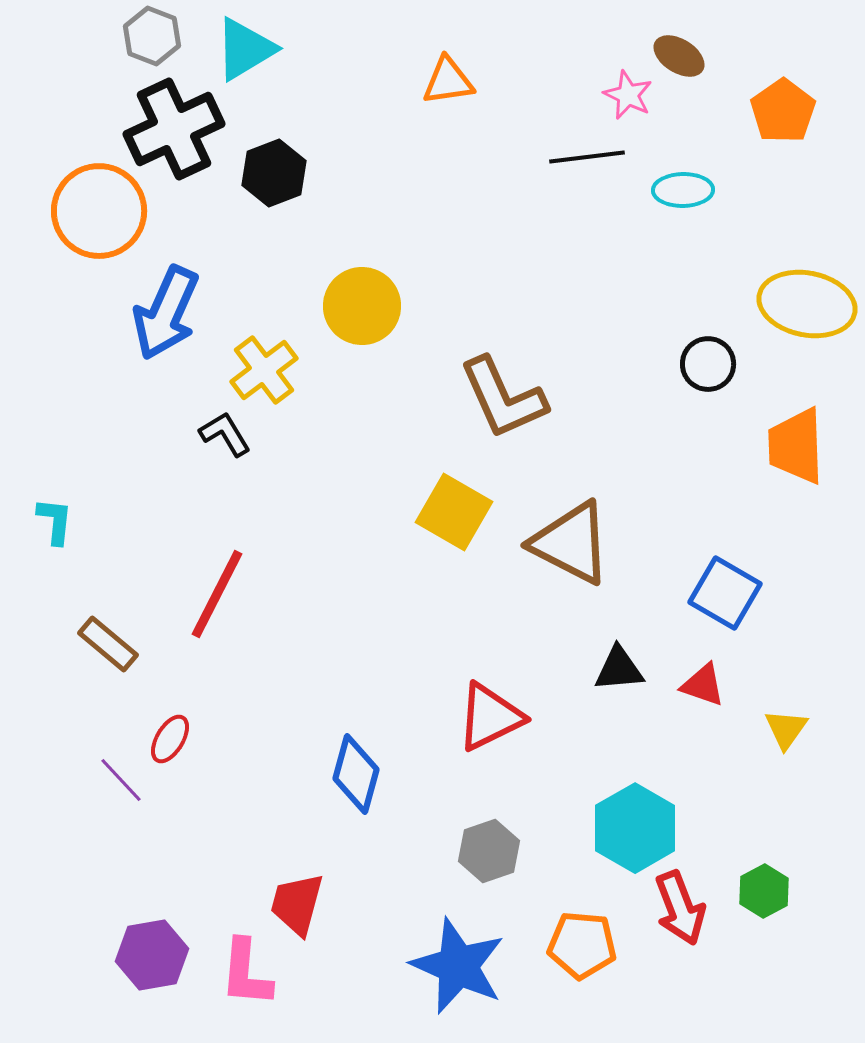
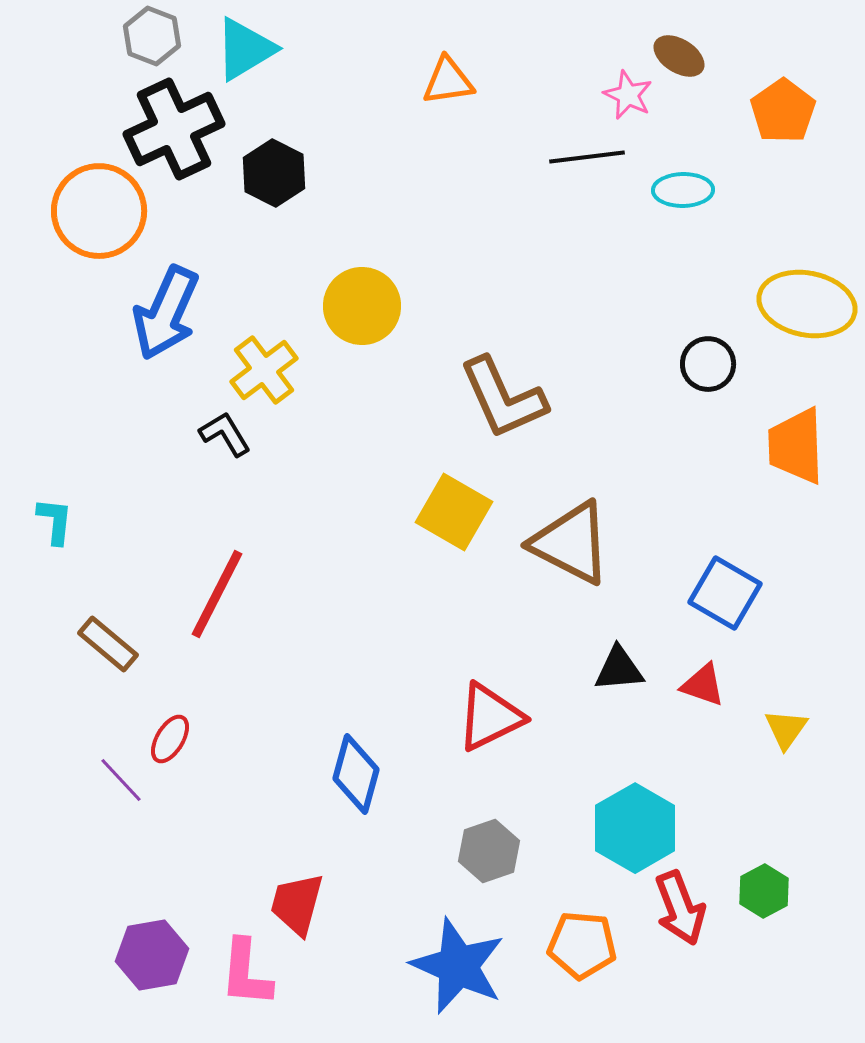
black hexagon at (274, 173): rotated 12 degrees counterclockwise
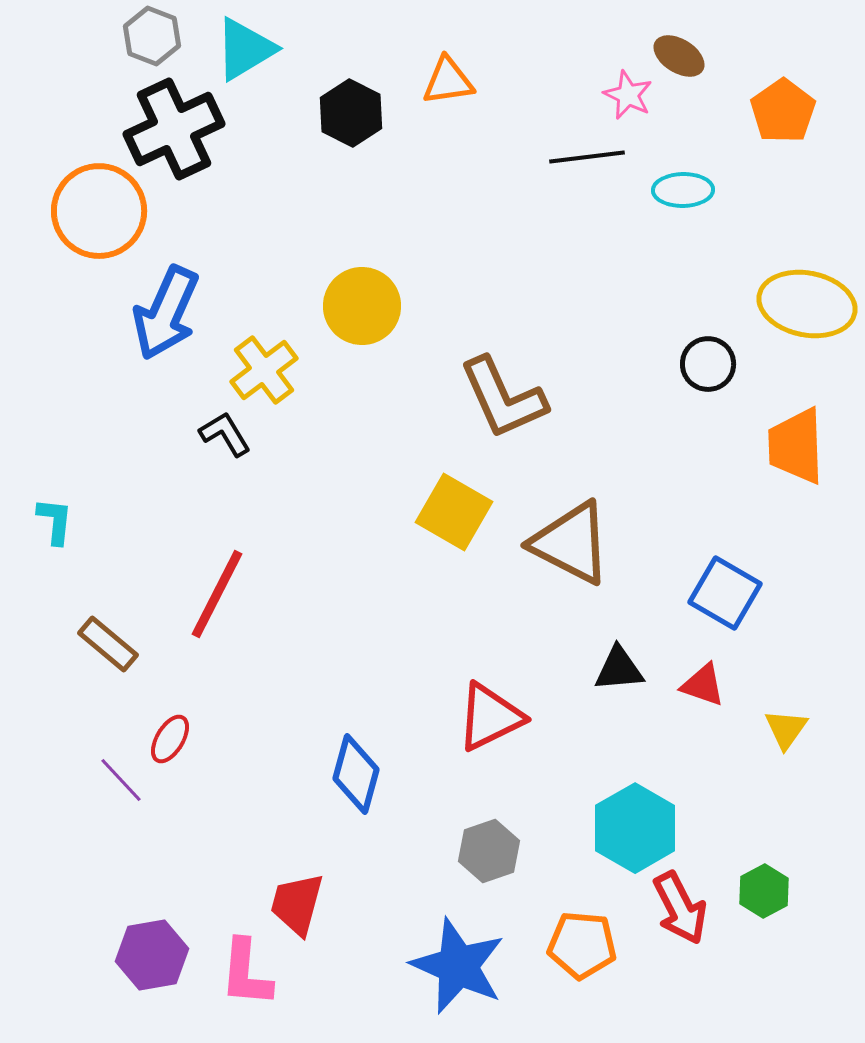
black hexagon at (274, 173): moved 77 px right, 60 px up
red arrow at (680, 908): rotated 6 degrees counterclockwise
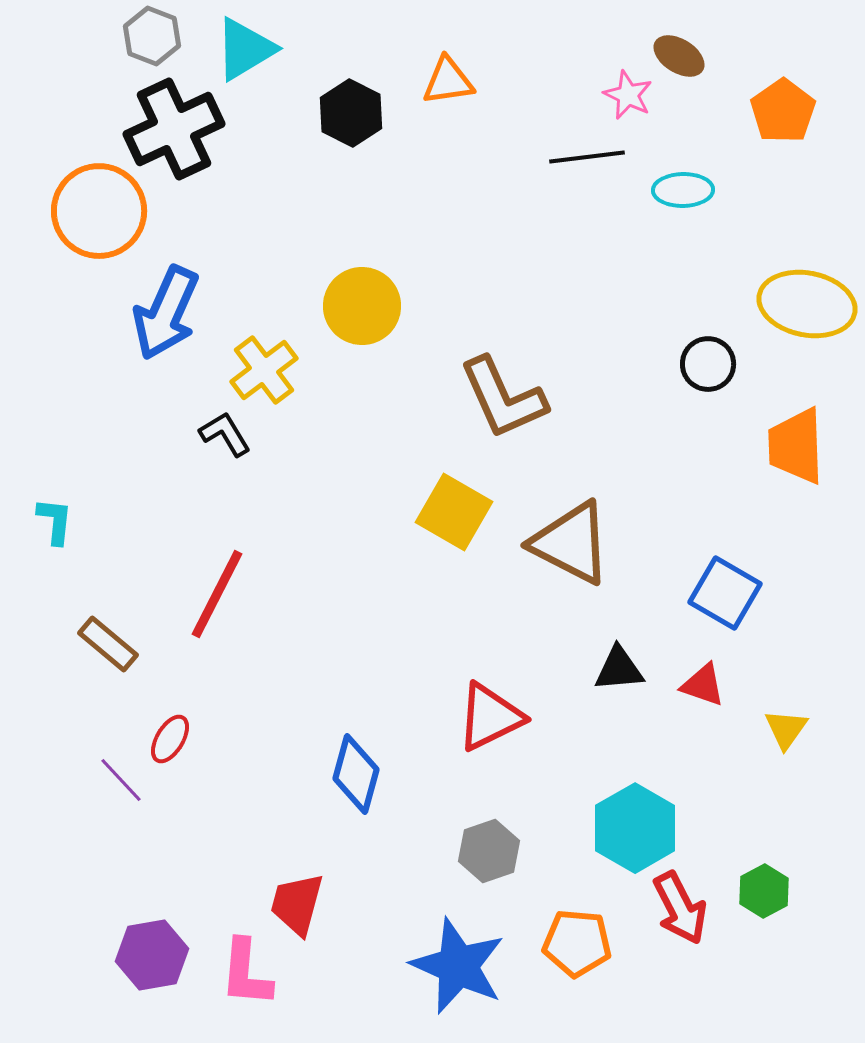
orange pentagon at (582, 945): moved 5 px left, 2 px up
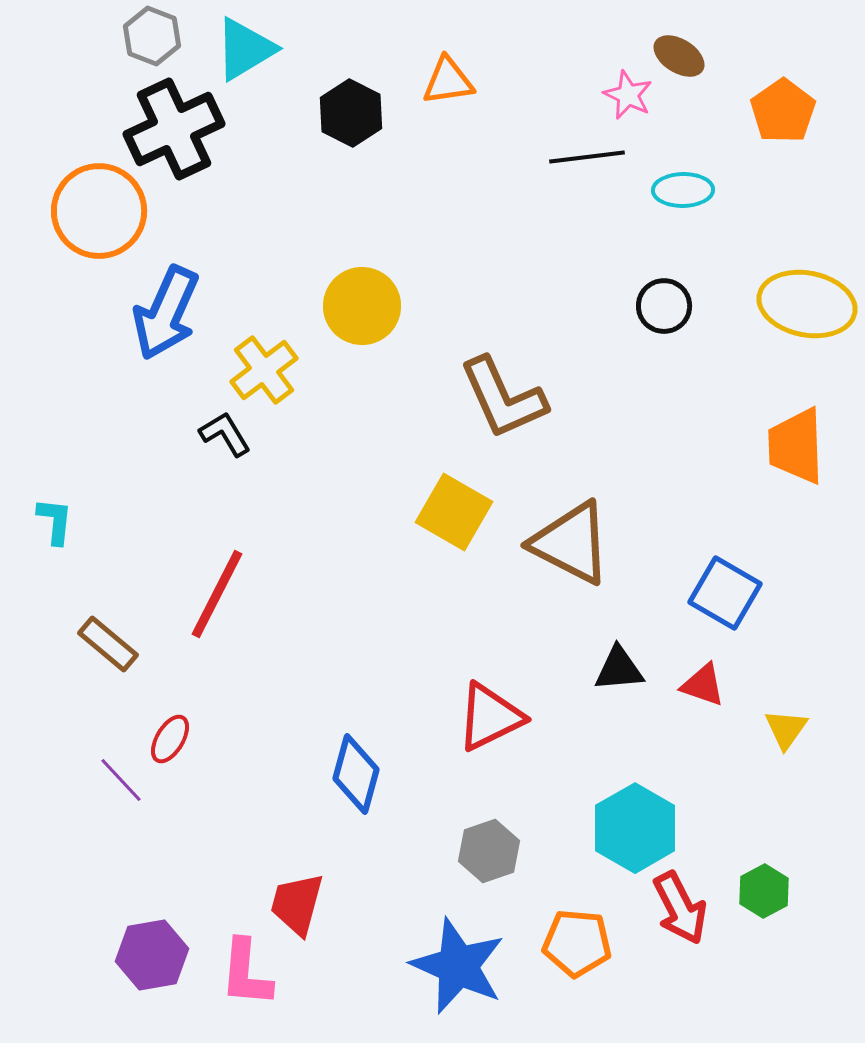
black circle at (708, 364): moved 44 px left, 58 px up
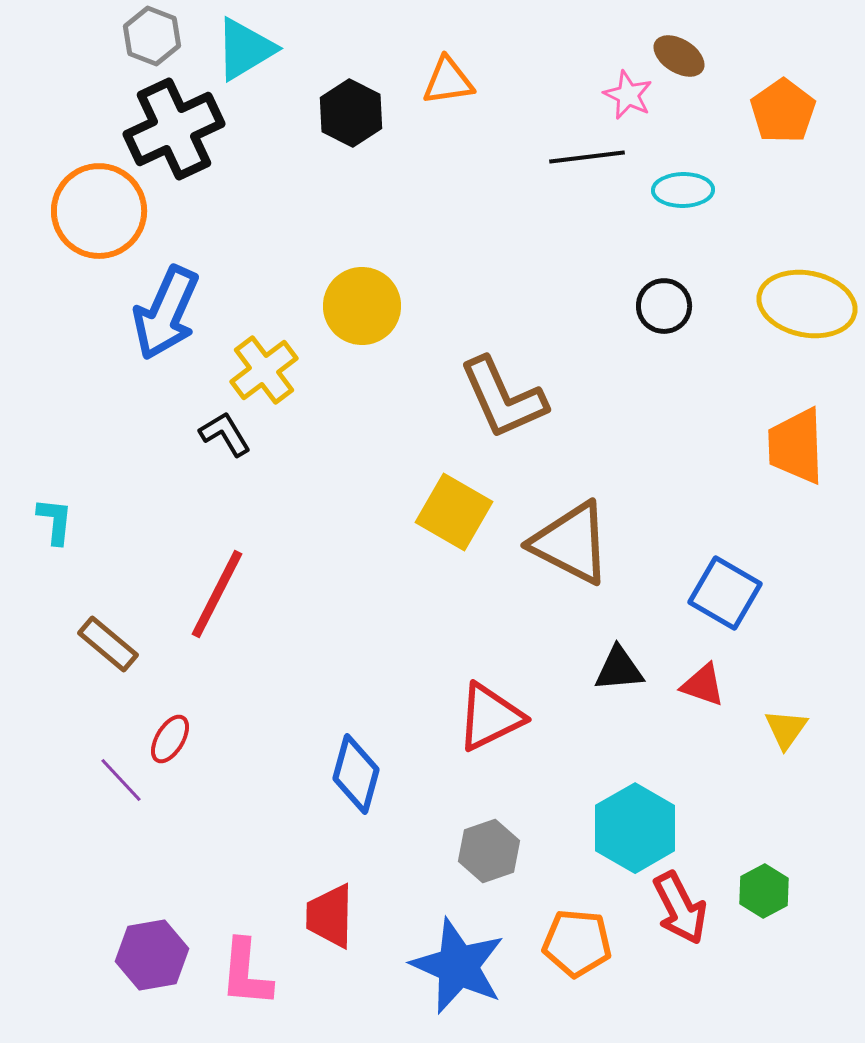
red trapezoid at (297, 904): moved 33 px right, 12 px down; rotated 14 degrees counterclockwise
